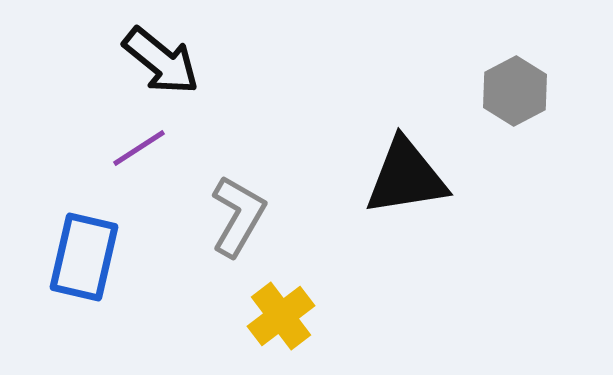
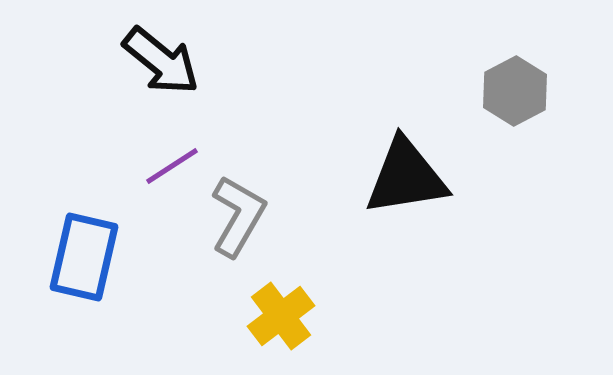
purple line: moved 33 px right, 18 px down
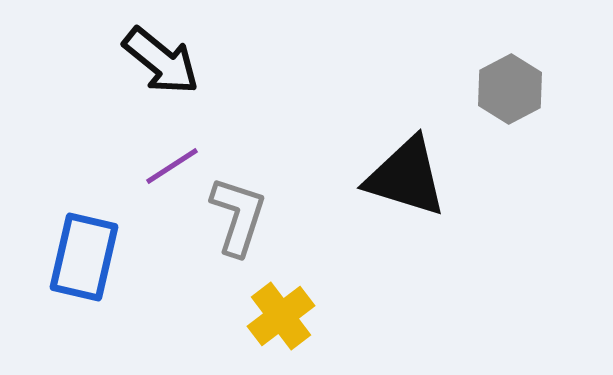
gray hexagon: moved 5 px left, 2 px up
black triangle: rotated 26 degrees clockwise
gray L-shape: rotated 12 degrees counterclockwise
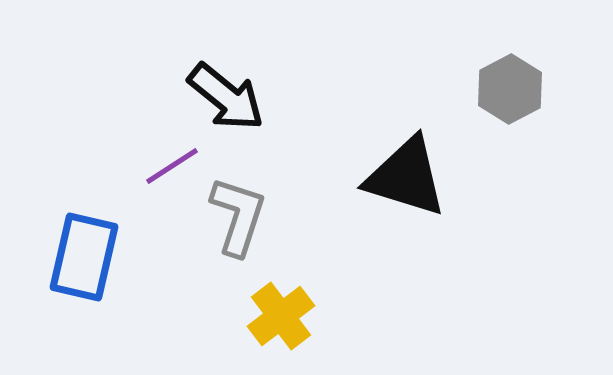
black arrow: moved 65 px right, 36 px down
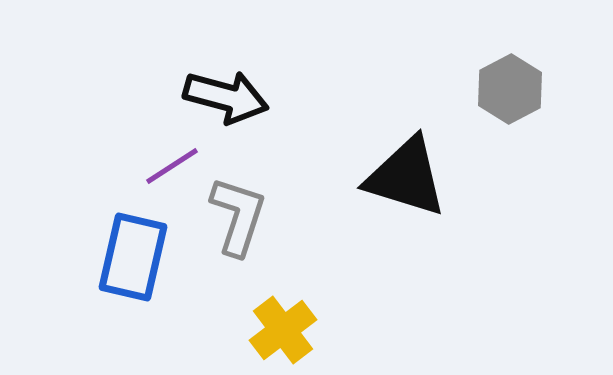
black arrow: rotated 24 degrees counterclockwise
blue rectangle: moved 49 px right
yellow cross: moved 2 px right, 14 px down
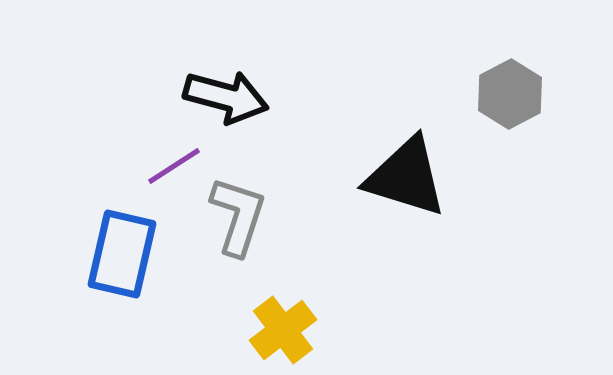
gray hexagon: moved 5 px down
purple line: moved 2 px right
blue rectangle: moved 11 px left, 3 px up
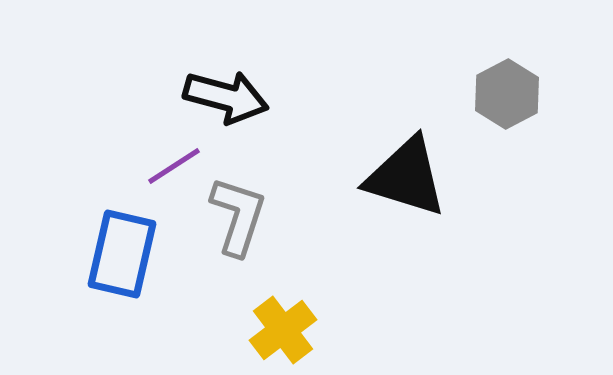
gray hexagon: moved 3 px left
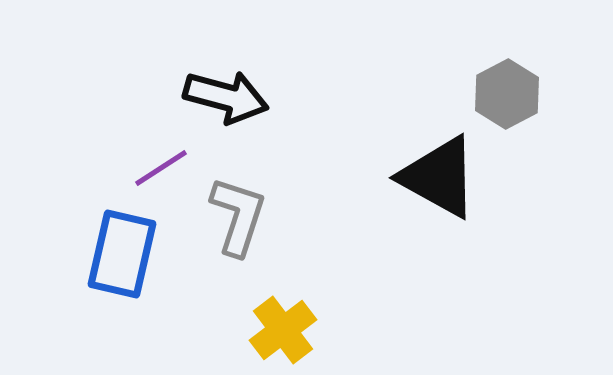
purple line: moved 13 px left, 2 px down
black triangle: moved 33 px right; rotated 12 degrees clockwise
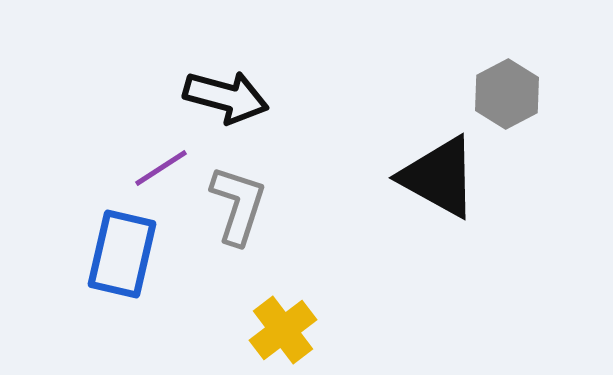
gray L-shape: moved 11 px up
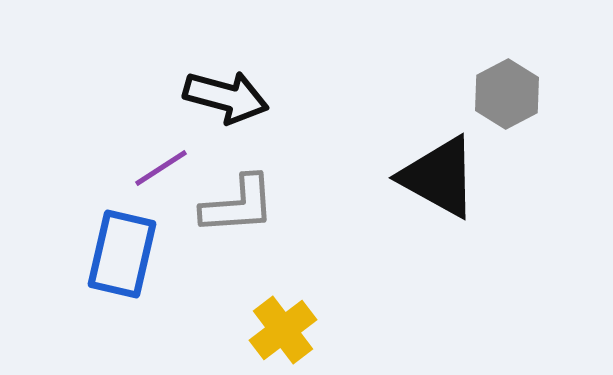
gray L-shape: rotated 68 degrees clockwise
